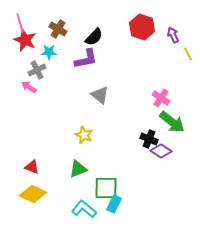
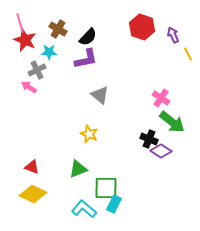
black semicircle: moved 6 px left
yellow star: moved 5 px right, 1 px up
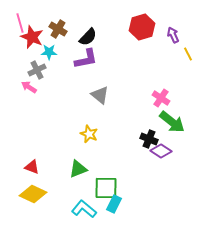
red hexagon: rotated 25 degrees clockwise
red star: moved 7 px right, 3 px up
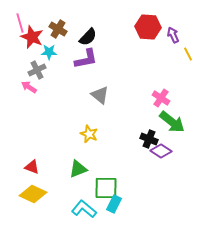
red hexagon: moved 6 px right; rotated 20 degrees clockwise
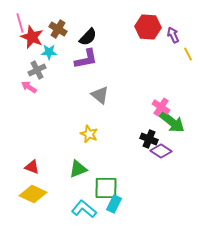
pink cross: moved 9 px down
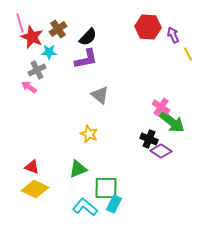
brown cross: rotated 24 degrees clockwise
yellow diamond: moved 2 px right, 5 px up
cyan L-shape: moved 1 px right, 2 px up
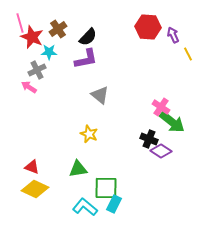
green triangle: rotated 12 degrees clockwise
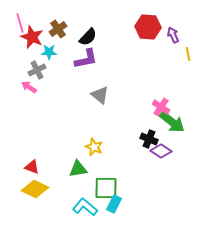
yellow line: rotated 16 degrees clockwise
yellow star: moved 5 px right, 13 px down
